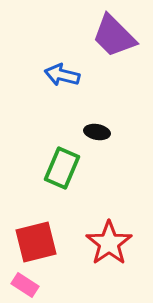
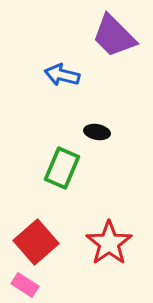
red square: rotated 27 degrees counterclockwise
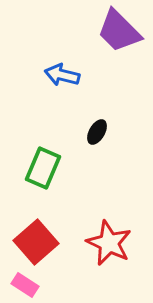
purple trapezoid: moved 5 px right, 5 px up
black ellipse: rotated 70 degrees counterclockwise
green rectangle: moved 19 px left
red star: rotated 12 degrees counterclockwise
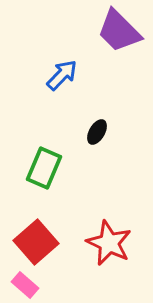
blue arrow: rotated 120 degrees clockwise
green rectangle: moved 1 px right
pink rectangle: rotated 8 degrees clockwise
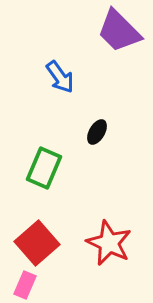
blue arrow: moved 2 px left, 2 px down; rotated 100 degrees clockwise
red square: moved 1 px right, 1 px down
pink rectangle: rotated 72 degrees clockwise
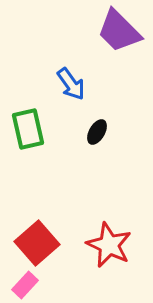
blue arrow: moved 11 px right, 7 px down
green rectangle: moved 16 px left, 39 px up; rotated 36 degrees counterclockwise
red star: moved 2 px down
pink rectangle: rotated 20 degrees clockwise
